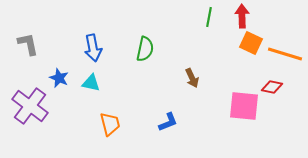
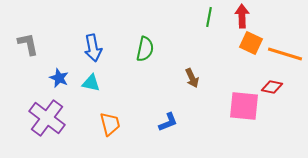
purple cross: moved 17 px right, 12 px down
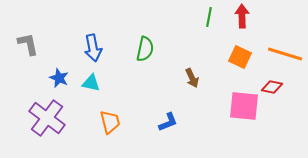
orange square: moved 11 px left, 14 px down
orange trapezoid: moved 2 px up
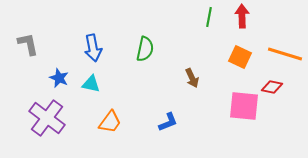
cyan triangle: moved 1 px down
orange trapezoid: rotated 50 degrees clockwise
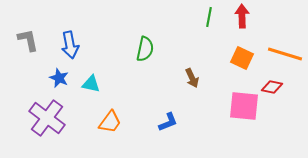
gray L-shape: moved 4 px up
blue arrow: moved 23 px left, 3 px up
orange square: moved 2 px right, 1 px down
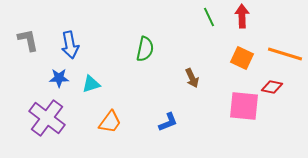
green line: rotated 36 degrees counterclockwise
blue star: rotated 24 degrees counterclockwise
cyan triangle: rotated 30 degrees counterclockwise
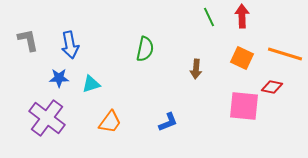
brown arrow: moved 4 px right, 9 px up; rotated 30 degrees clockwise
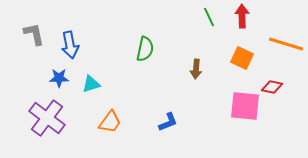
gray L-shape: moved 6 px right, 6 px up
orange line: moved 1 px right, 10 px up
pink square: moved 1 px right
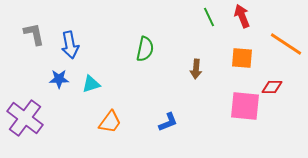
red arrow: rotated 20 degrees counterclockwise
orange line: rotated 16 degrees clockwise
orange square: rotated 20 degrees counterclockwise
blue star: moved 1 px down
red diamond: rotated 10 degrees counterclockwise
purple cross: moved 22 px left
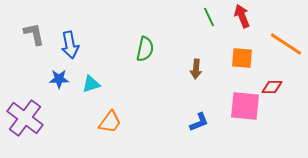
blue L-shape: moved 31 px right
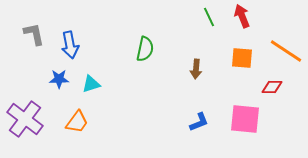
orange line: moved 7 px down
pink square: moved 13 px down
purple cross: moved 1 px down
orange trapezoid: moved 33 px left
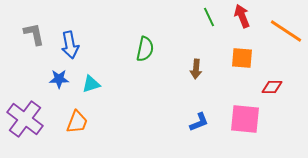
orange line: moved 20 px up
orange trapezoid: rotated 15 degrees counterclockwise
